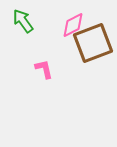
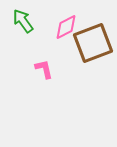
pink diamond: moved 7 px left, 2 px down
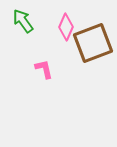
pink diamond: rotated 40 degrees counterclockwise
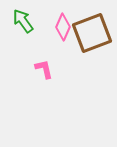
pink diamond: moved 3 px left
brown square: moved 1 px left, 10 px up
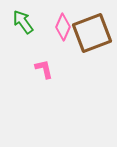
green arrow: moved 1 px down
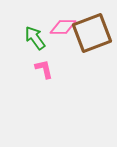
green arrow: moved 12 px right, 16 px down
pink diamond: rotated 68 degrees clockwise
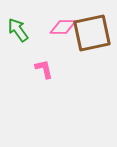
brown square: rotated 9 degrees clockwise
green arrow: moved 17 px left, 8 px up
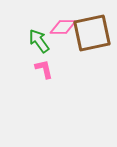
green arrow: moved 21 px right, 11 px down
